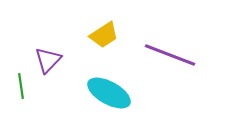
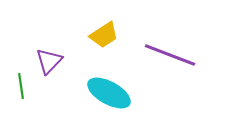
purple triangle: moved 1 px right, 1 px down
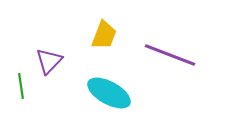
yellow trapezoid: rotated 36 degrees counterclockwise
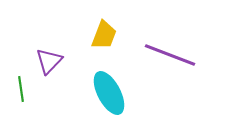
green line: moved 3 px down
cyan ellipse: rotated 33 degrees clockwise
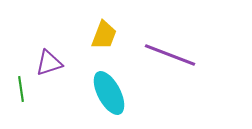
purple triangle: moved 2 px down; rotated 28 degrees clockwise
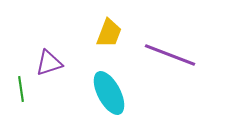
yellow trapezoid: moved 5 px right, 2 px up
